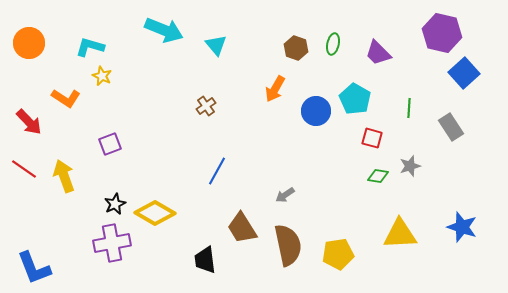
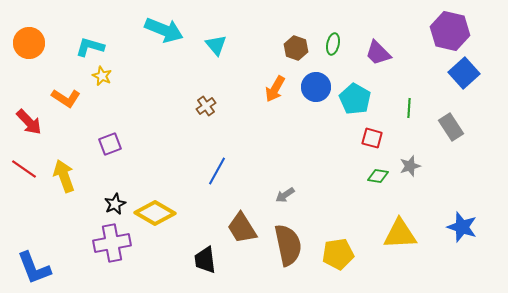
purple hexagon: moved 8 px right, 2 px up
blue circle: moved 24 px up
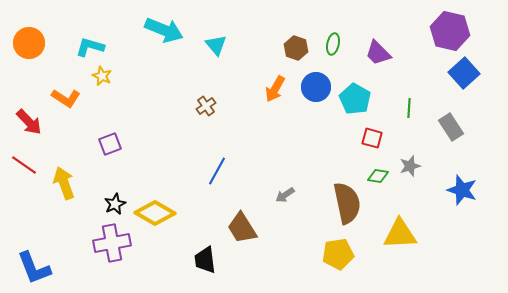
red line: moved 4 px up
yellow arrow: moved 7 px down
blue star: moved 37 px up
brown semicircle: moved 59 px right, 42 px up
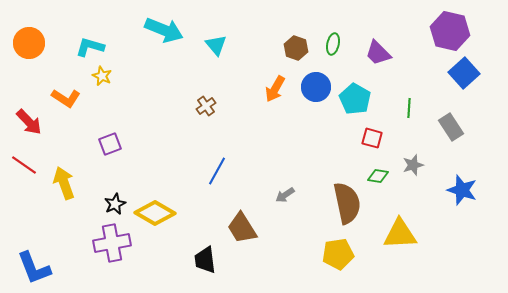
gray star: moved 3 px right, 1 px up
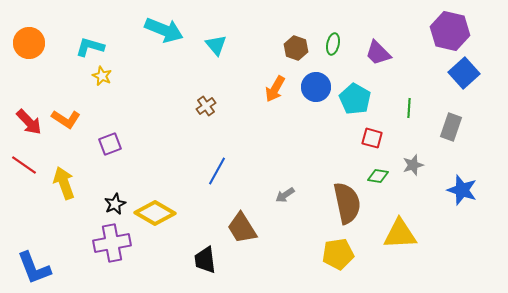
orange L-shape: moved 21 px down
gray rectangle: rotated 52 degrees clockwise
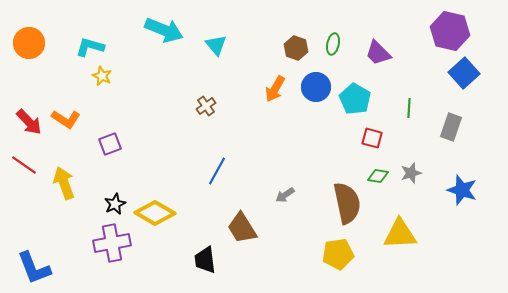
gray star: moved 2 px left, 8 px down
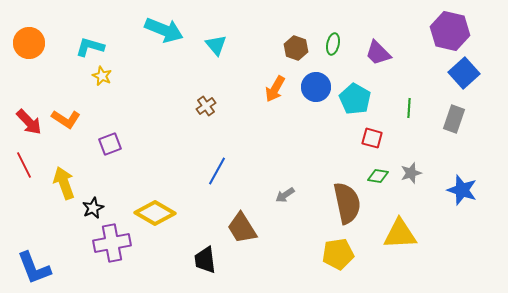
gray rectangle: moved 3 px right, 8 px up
red line: rotated 28 degrees clockwise
black star: moved 22 px left, 4 px down
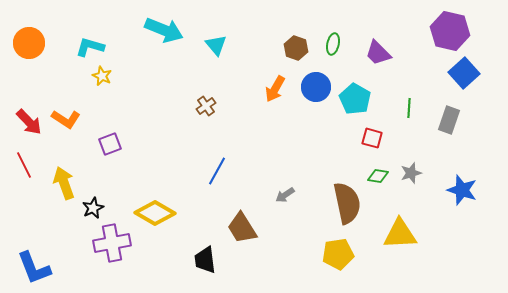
gray rectangle: moved 5 px left, 1 px down
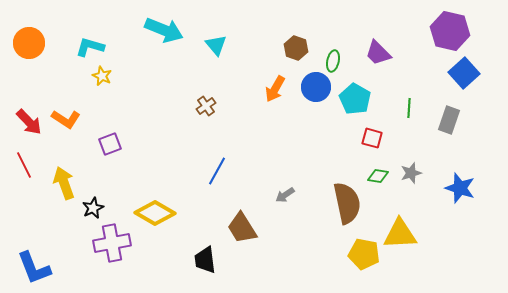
green ellipse: moved 17 px down
blue star: moved 2 px left, 2 px up
yellow pentagon: moved 26 px right; rotated 20 degrees clockwise
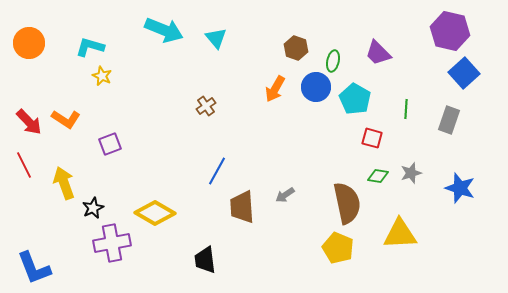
cyan triangle: moved 7 px up
green line: moved 3 px left, 1 px down
brown trapezoid: moved 21 px up; rotated 28 degrees clockwise
yellow pentagon: moved 26 px left, 6 px up; rotated 12 degrees clockwise
